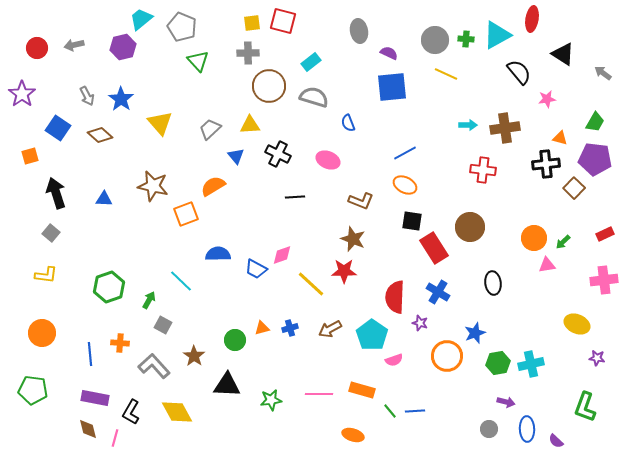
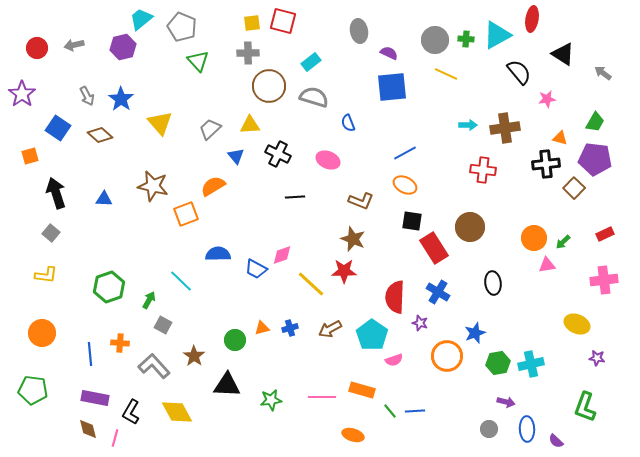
pink line at (319, 394): moved 3 px right, 3 px down
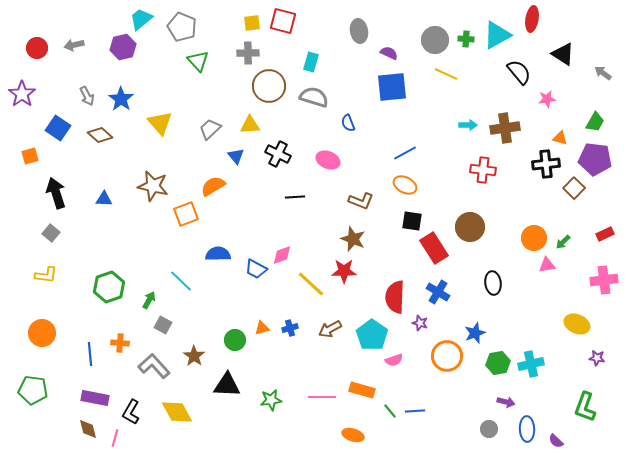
cyan rectangle at (311, 62): rotated 36 degrees counterclockwise
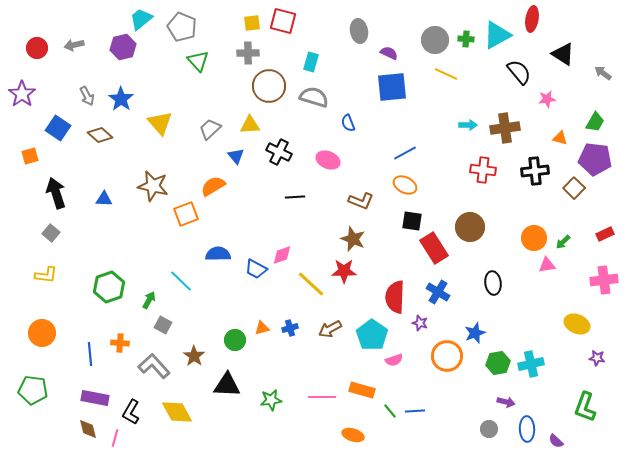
black cross at (278, 154): moved 1 px right, 2 px up
black cross at (546, 164): moved 11 px left, 7 px down
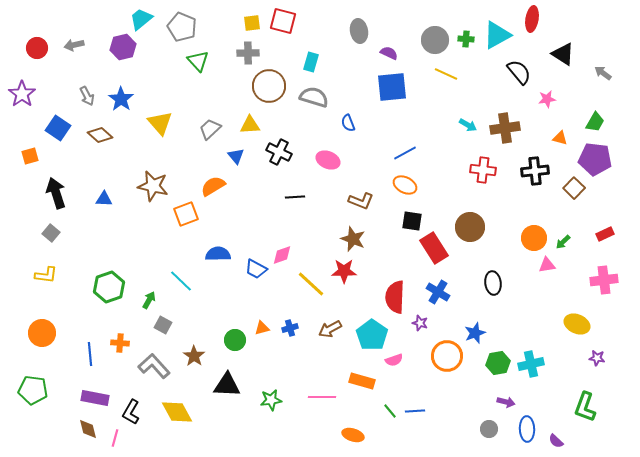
cyan arrow at (468, 125): rotated 30 degrees clockwise
orange rectangle at (362, 390): moved 9 px up
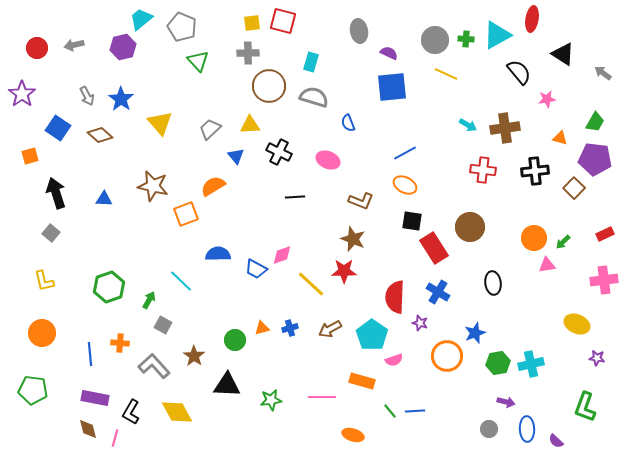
yellow L-shape at (46, 275): moved 2 px left, 6 px down; rotated 70 degrees clockwise
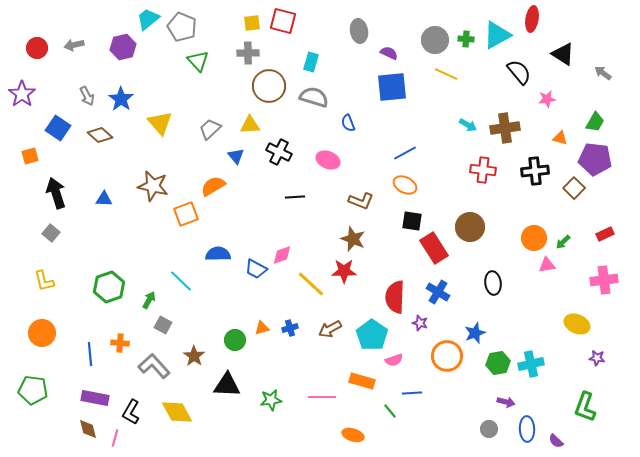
cyan trapezoid at (141, 19): moved 7 px right
blue line at (415, 411): moved 3 px left, 18 px up
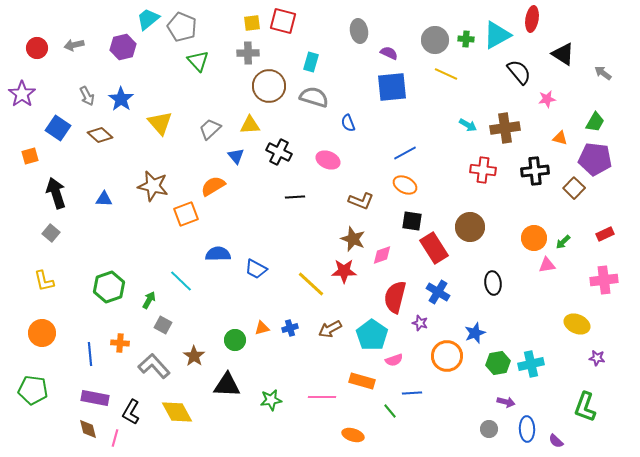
pink diamond at (282, 255): moved 100 px right
red semicircle at (395, 297): rotated 12 degrees clockwise
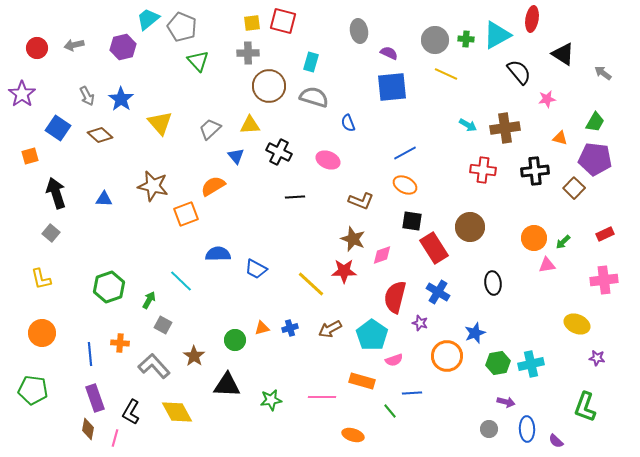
yellow L-shape at (44, 281): moved 3 px left, 2 px up
purple rectangle at (95, 398): rotated 60 degrees clockwise
brown diamond at (88, 429): rotated 25 degrees clockwise
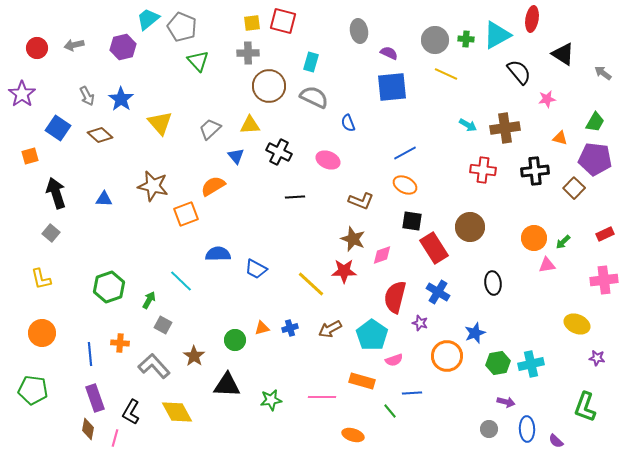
gray semicircle at (314, 97): rotated 8 degrees clockwise
